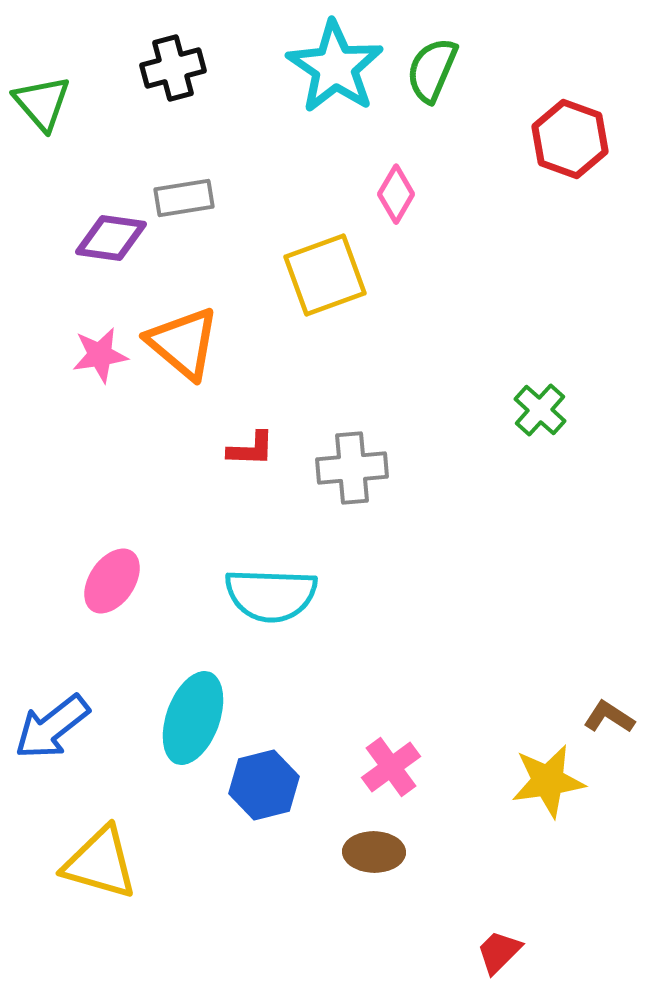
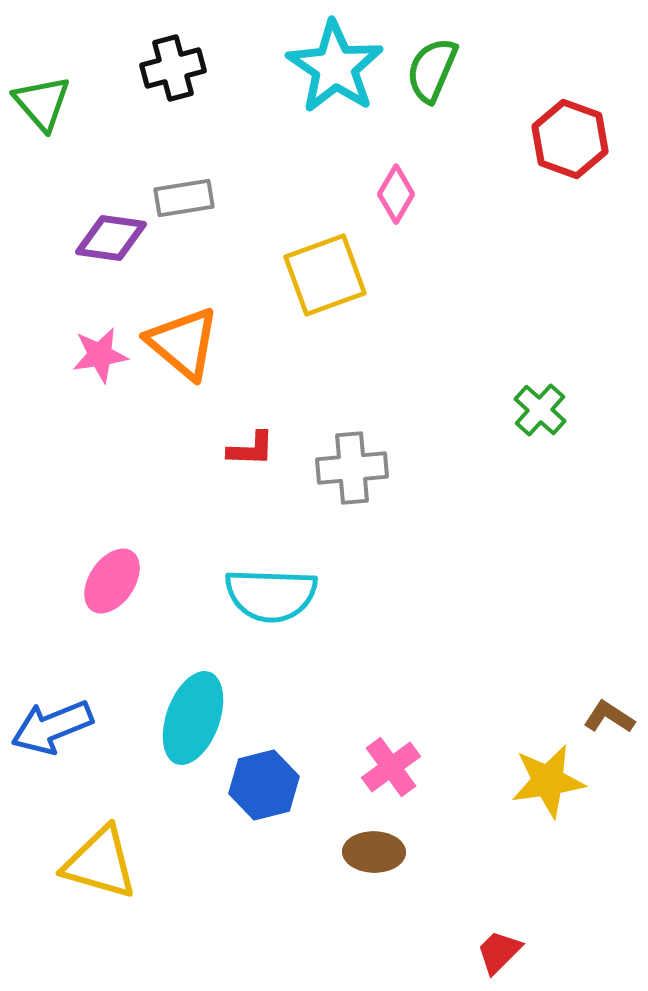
blue arrow: rotated 16 degrees clockwise
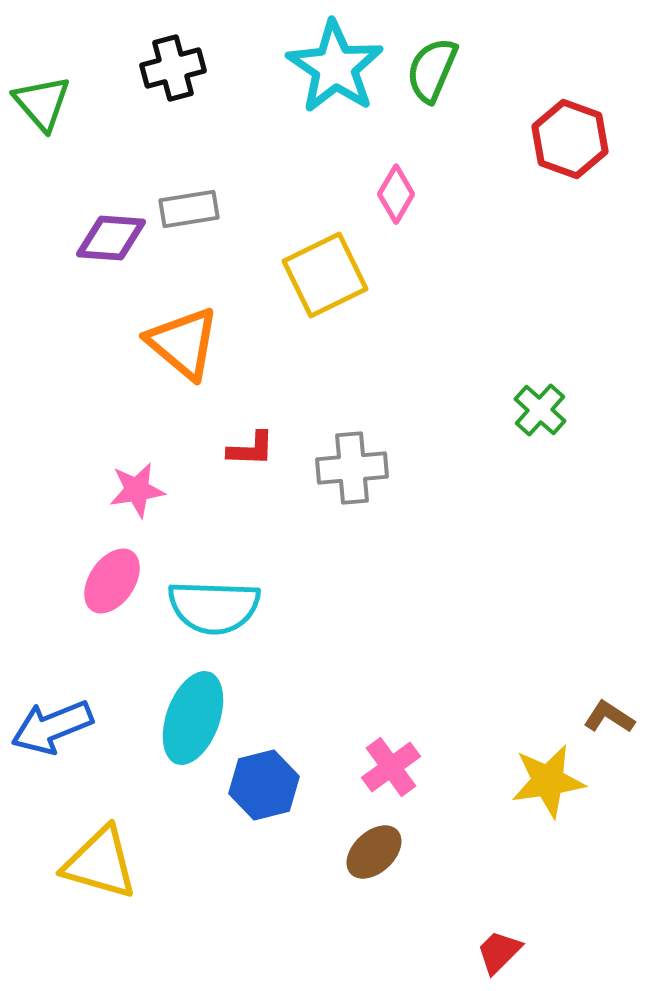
gray rectangle: moved 5 px right, 11 px down
purple diamond: rotated 4 degrees counterclockwise
yellow square: rotated 6 degrees counterclockwise
pink star: moved 37 px right, 135 px down
cyan semicircle: moved 57 px left, 12 px down
brown ellipse: rotated 44 degrees counterclockwise
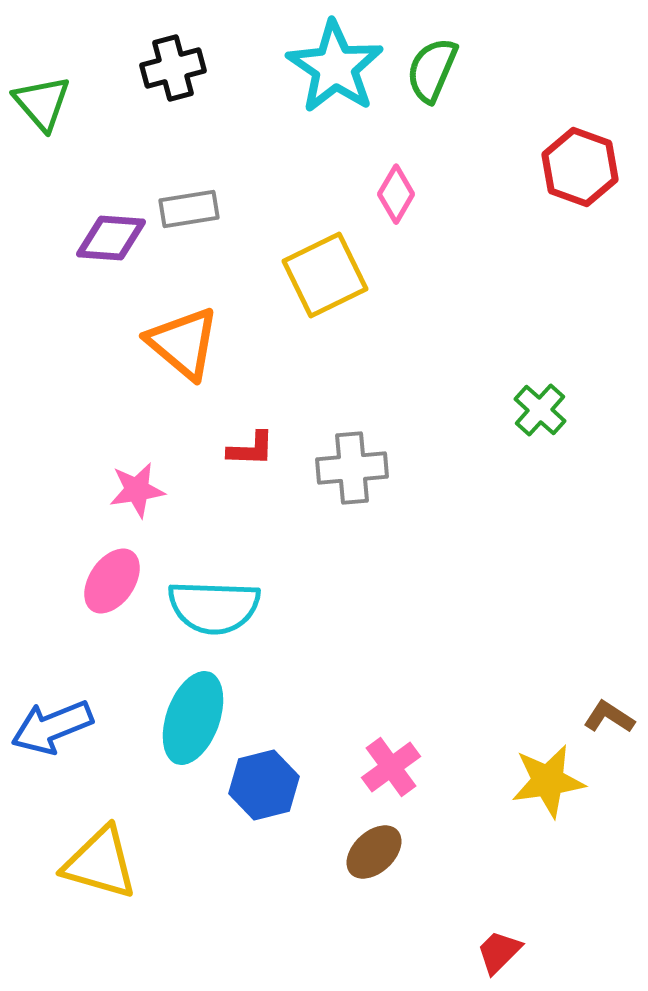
red hexagon: moved 10 px right, 28 px down
